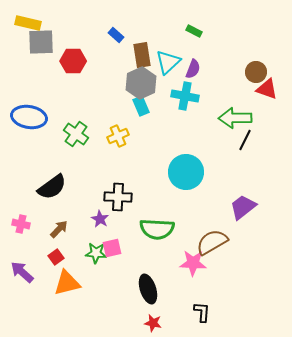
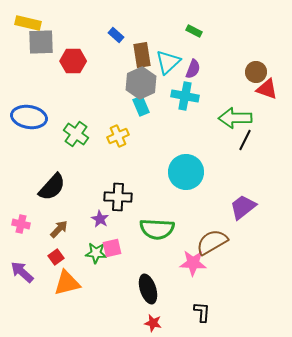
black semicircle: rotated 12 degrees counterclockwise
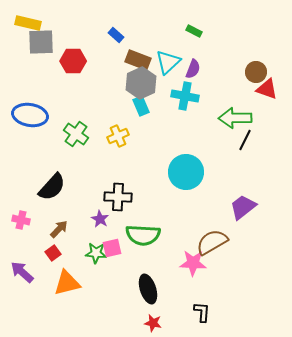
brown rectangle: moved 4 px left, 5 px down; rotated 60 degrees counterclockwise
blue ellipse: moved 1 px right, 2 px up
pink cross: moved 4 px up
green semicircle: moved 14 px left, 6 px down
red square: moved 3 px left, 4 px up
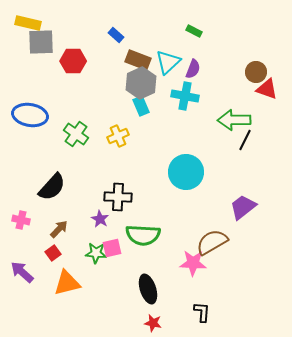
green arrow: moved 1 px left, 2 px down
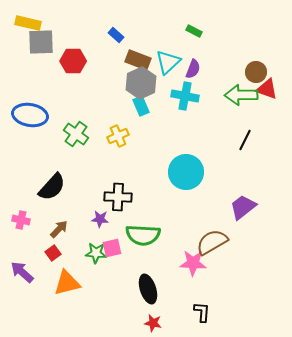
green arrow: moved 7 px right, 25 px up
purple star: rotated 24 degrees counterclockwise
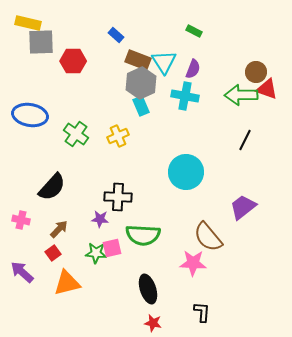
cyan triangle: moved 4 px left; rotated 20 degrees counterclockwise
brown semicircle: moved 4 px left, 5 px up; rotated 100 degrees counterclockwise
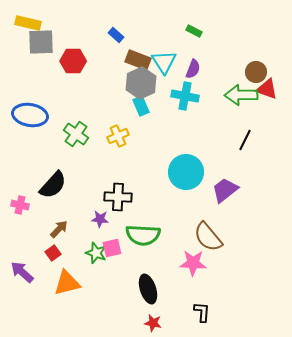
black semicircle: moved 1 px right, 2 px up
purple trapezoid: moved 18 px left, 17 px up
pink cross: moved 1 px left, 15 px up
green star: rotated 15 degrees clockwise
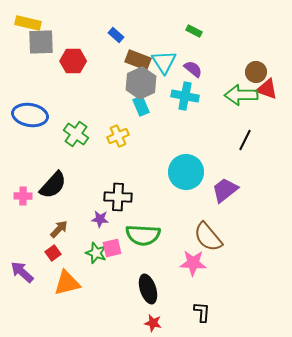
purple semicircle: rotated 72 degrees counterclockwise
pink cross: moved 3 px right, 9 px up; rotated 12 degrees counterclockwise
